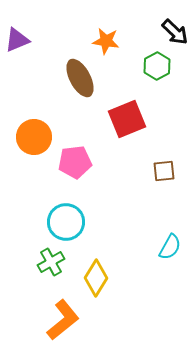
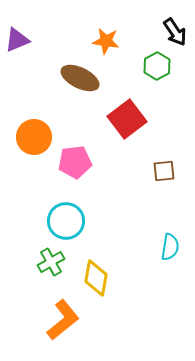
black arrow: rotated 12 degrees clockwise
brown ellipse: rotated 36 degrees counterclockwise
red square: rotated 15 degrees counterclockwise
cyan circle: moved 1 px up
cyan semicircle: rotated 20 degrees counterclockwise
yellow diamond: rotated 21 degrees counterclockwise
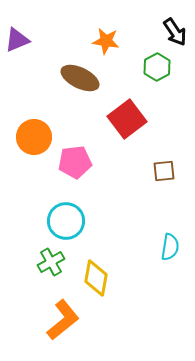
green hexagon: moved 1 px down
